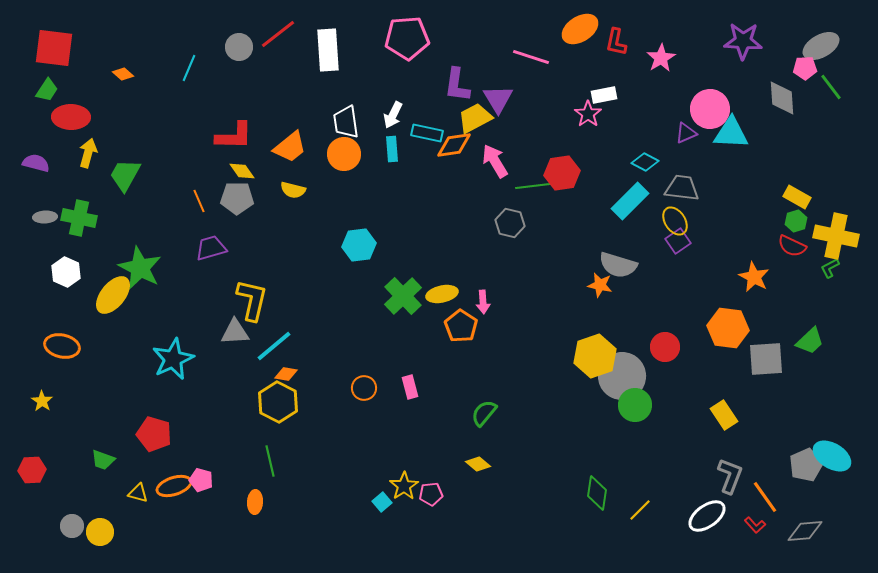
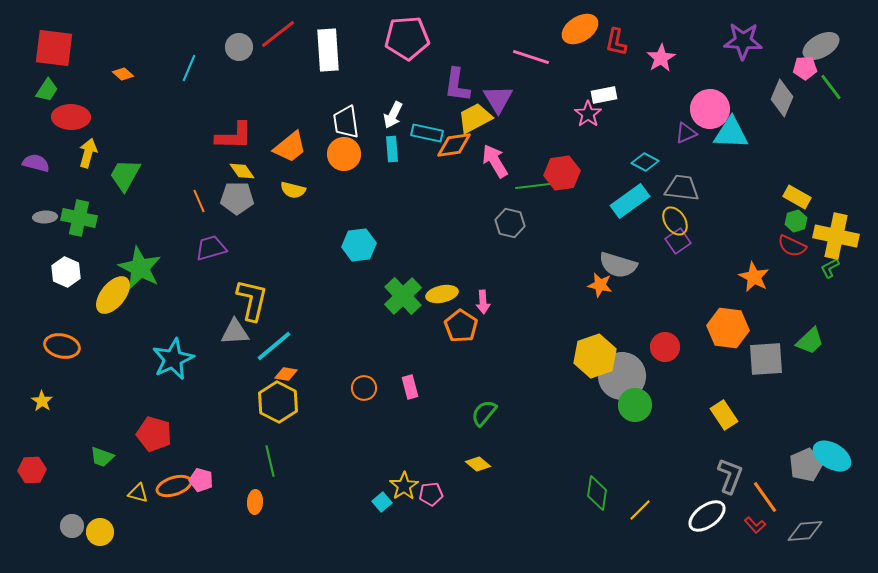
gray diamond at (782, 98): rotated 27 degrees clockwise
cyan rectangle at (630, 201): rotated 9 degrees clockwise
green trapezoid at (103, 460): moved 1 px left, 3 px up
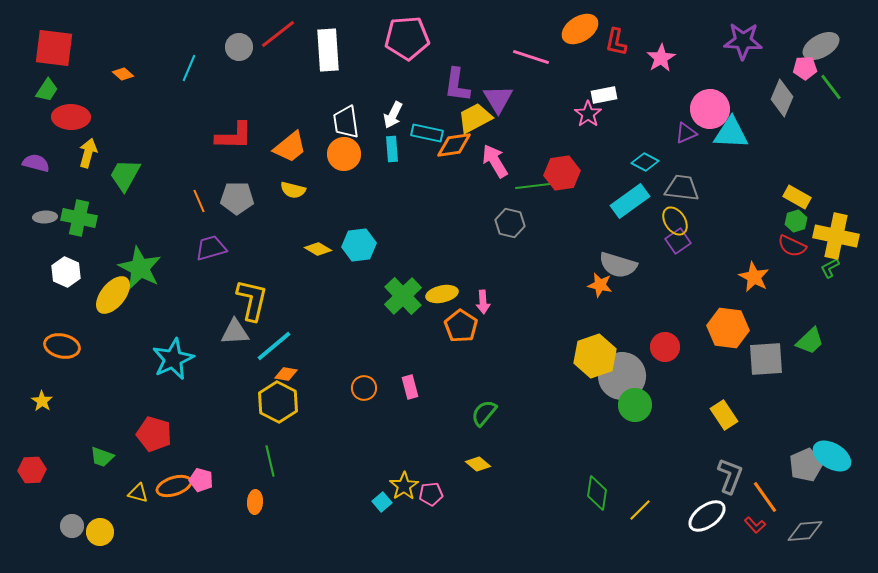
yellow diamond at (242, 171): moved 76 px right, 78 px down; rotated 24 degrees counterclockwise
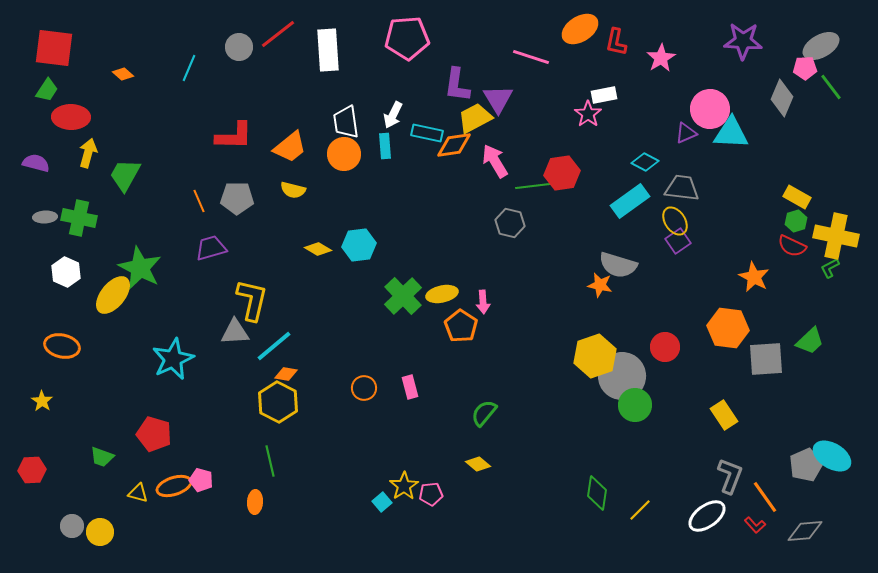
cyan rectangle at (392, 149): moved 7 px left, 3 px up
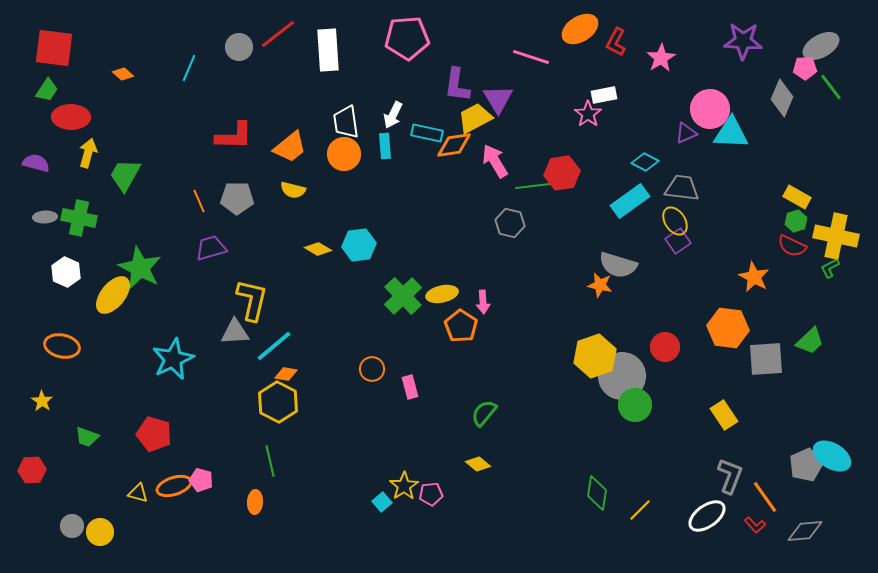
red L-shape at (616, 42): rotated 16 degrees clockwise
orange circle at (364, 388): moved 8 px right, 19 px up
green trapezoid at (102, 457): moved 15 px left, 20 px up
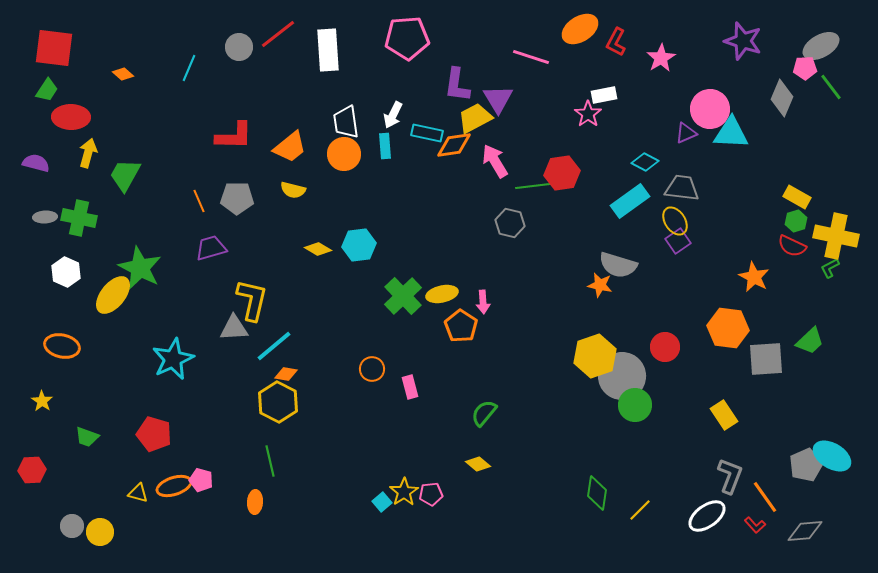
purple star at (743, 41): rotated 15 degrees clockwise
gray triangle at (235, 332): moved 1 px left, 4 px up
yellow star at (404, 486): moved 6 px down
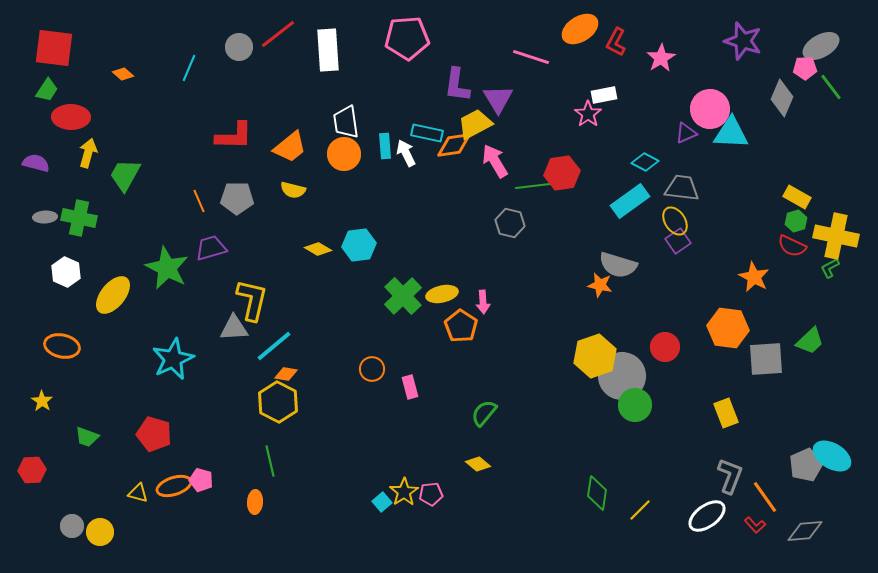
white arrow at (393, 115): moved 13 px right, 38 px down; rotated 128 degrees clockwise
yellow trapezoid at (475, 118): moved 6 px down
green star at (140, 268): moved 27 px right
yellow rectangle at (724, 415): moved 2 px right, 2 px up; rotated 12 degrees clockwise
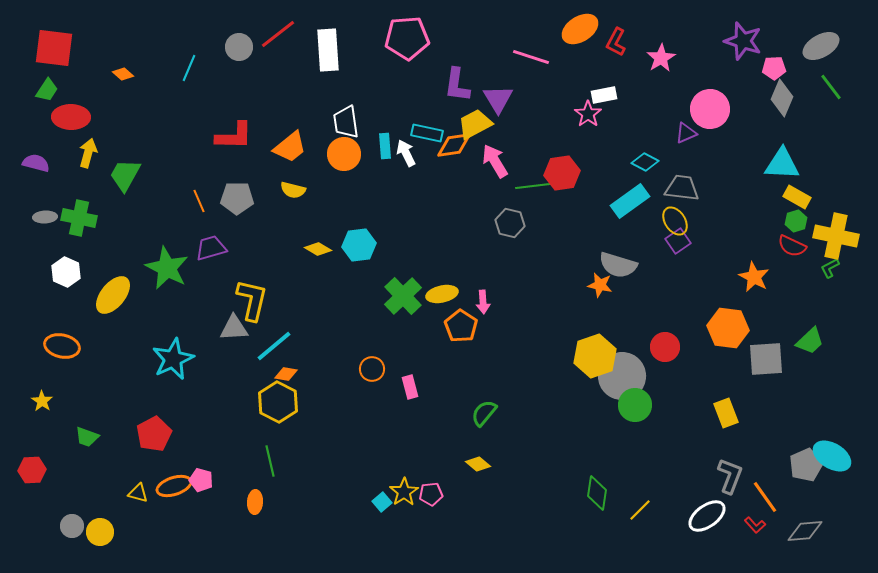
pink pentagon at (805, 68): moved 31 px left
cyan triangle at (731, 133): moved 51 px right, 31 px down
red pentagon at (154, 434): rotated 28 degrees clockwise
